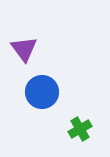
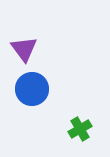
blue circle: moved 10 px left, 3 px up
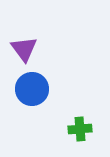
green cross: rotated 25 degrees clockwise
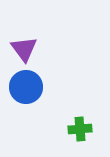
blue circle: moved 6 px left, 2 px up
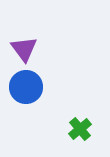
green cross: rotated 35 degrees counterclockwise
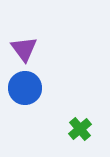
blue circle: moved 1 px left, 1 px down
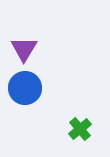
purple triangle: rotated 8 degrees clockwise
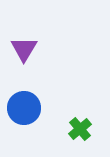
blue circle: moved 1 px left, 20 px down
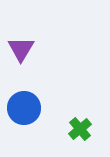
purple triangle: moved 3 px left
